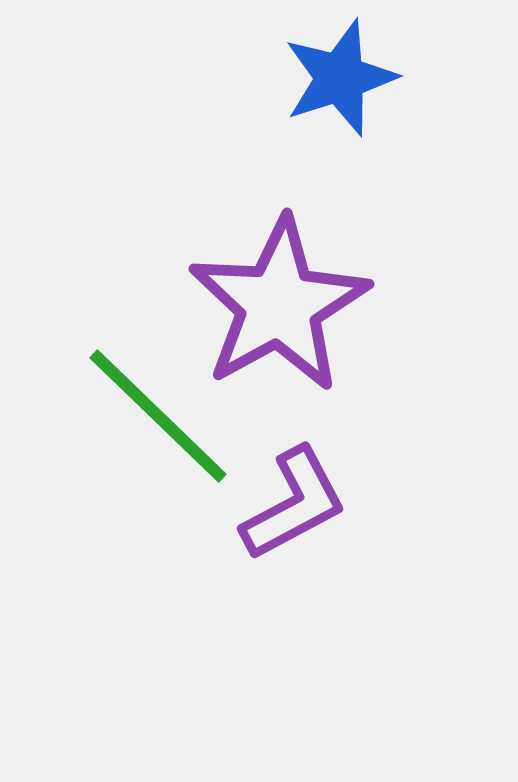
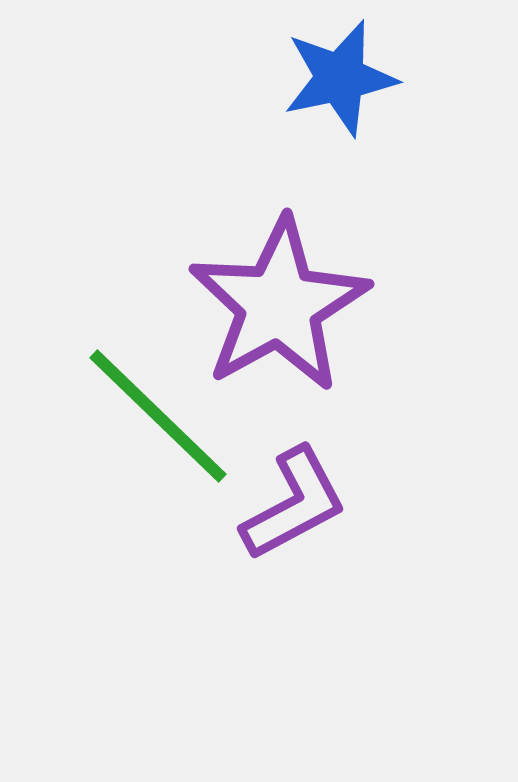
blue star: rotated 6 degrees clockwise
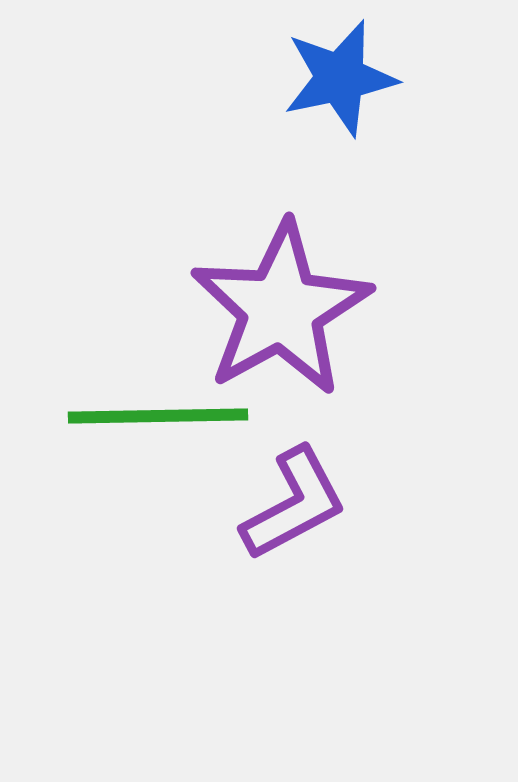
purple star: moved 2 px right, 4 px down
green line: rotated 45 degrees counterclockwise
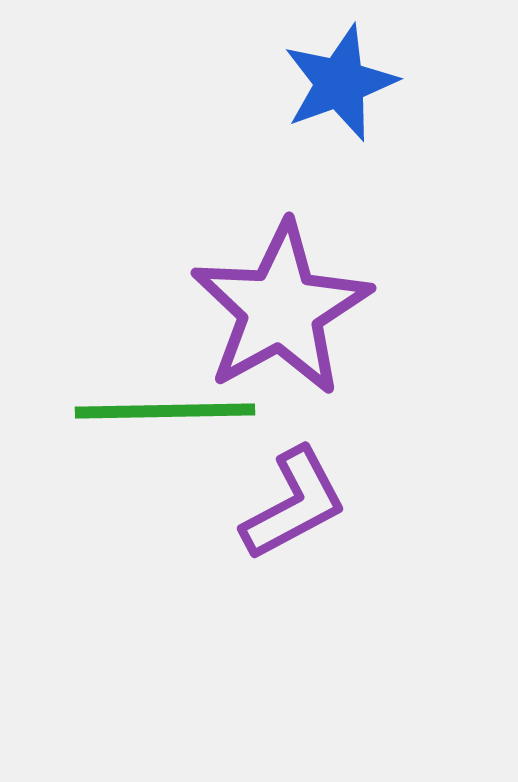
blue star: moved 5 px down; rotated 8 degrees counterclockwise
green line: moved 7 px right, 5 px up
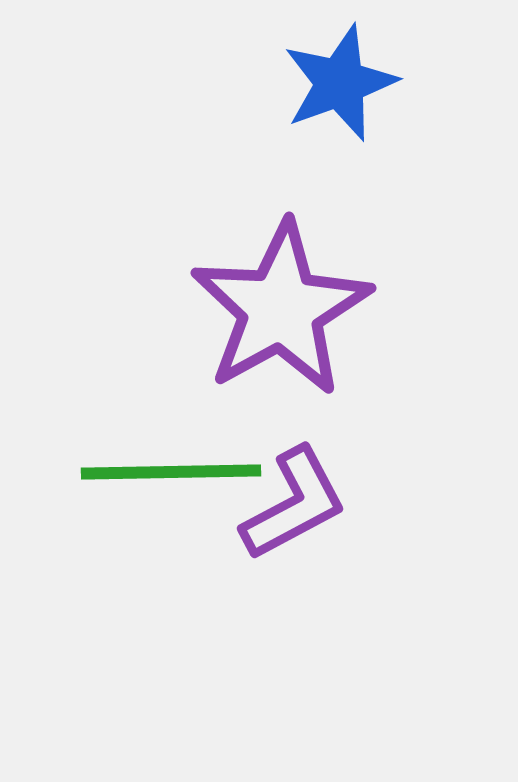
green line: moved 6 px right, 61 px down
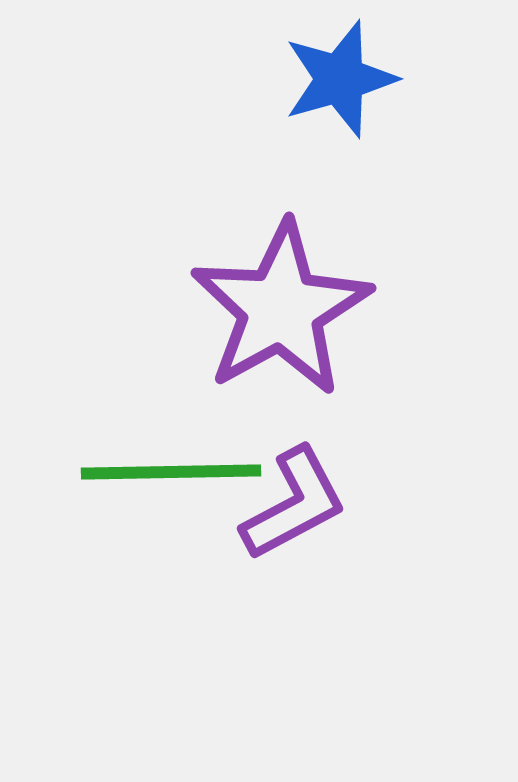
blue star: moved 4 px up; rotated 4 degrees clockwise
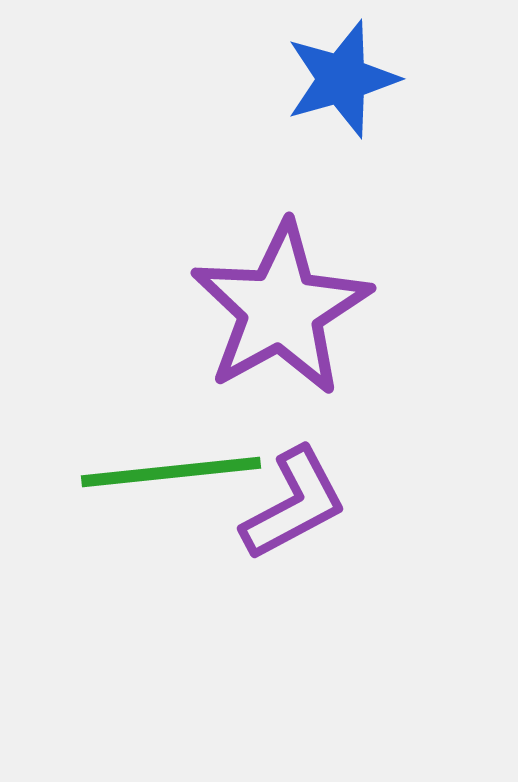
blue star: moved 2 px right
green line: rotated 5 degrees counterclockwise
